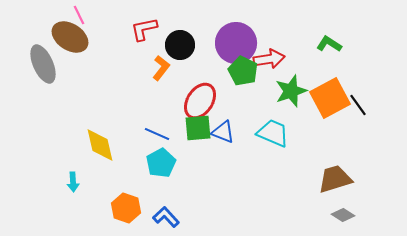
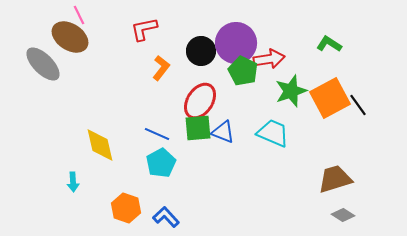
black circle: moved 21 px right, 6 px down
gray ellipse: rotated 21 degrees counterclockwise
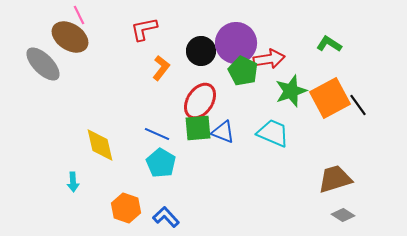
cyan pentagon: rotated 12 degrees counterclockwise
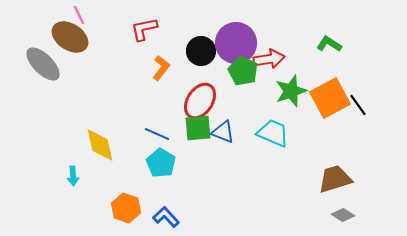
cyan arrow: moved 6 px up
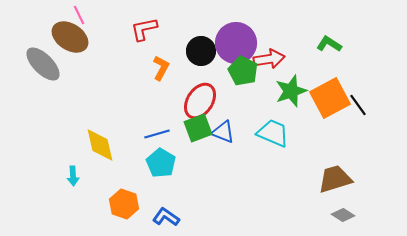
orange L-shape: rotated 10 degrees counterclockwise
green square: rotated 16 degrees counterclockwise
blue line: rotated 40 degrees counterclockwise
orange hexagon: moved 2 px left, 4 px up
blue L-shape: rotated 12 degrees counterclockwise
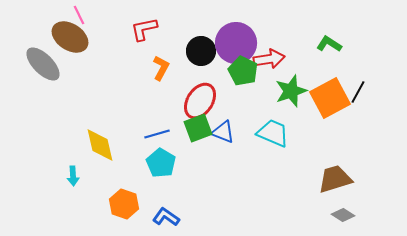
black line: moved 13 px up; rotated 65 degrees clockwise
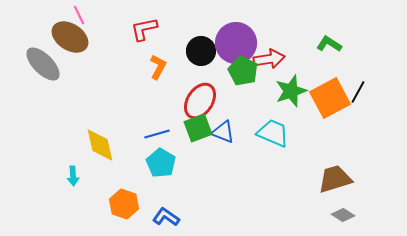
orange L-shape: moved 3 px left, 1 px up
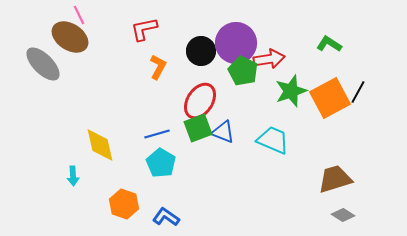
cyan trapezoid: moved 7 px down
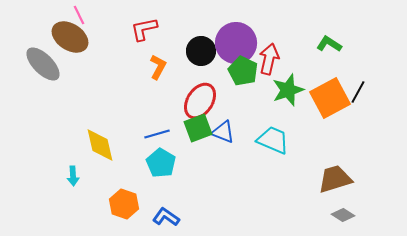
red arrow: rotated 68 degrees counterclockwise
green star: moved 3 px left, 1 px up
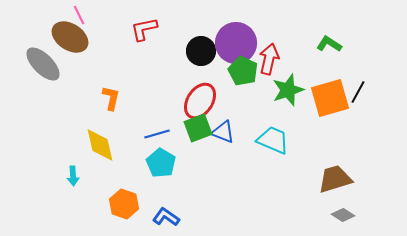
orange L-shape: moved 47 px left, 31 px down; rotated 15 degrees counterclockwise
orange square: rotated 12 degrees clockwise
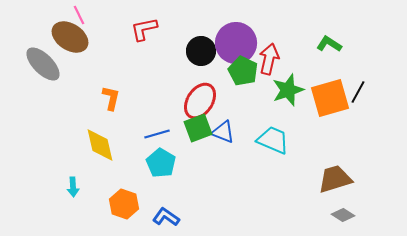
cyan arrow: moved 11 px down
